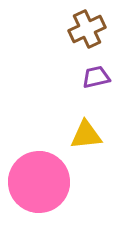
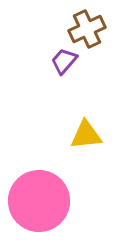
purple trapezoid: moved 32 px left, 16 px up; rotated 36 degrees counterclockwise
pink circle: moved 19 px down
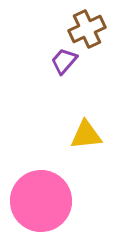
pink circle: moved 2 px right
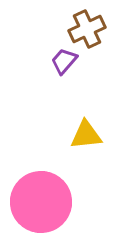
pink circle: moved 1 px down
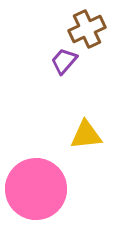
pink circle: moved 5 px left, 13 px up
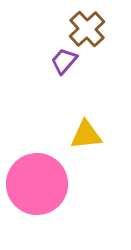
brown cross: rotated 18 degrees counterclockwise
pink circle: moved 1 px right, 5 px up
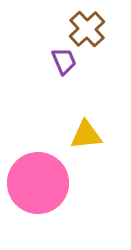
purple trapezoid: rotated 116 degrees clockwise
pink circle: moved 1 px right, 1 px up
